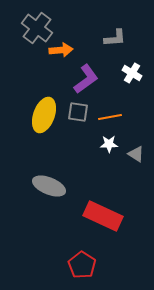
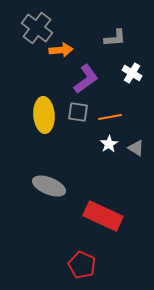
yellow ellipse: rotated 24 degrees counterclockwise
white star: rotated 30 degrees counterclockwise
gray triangle: moved 6 px up
red pentagon: rotated 8 degrees counterclockwise
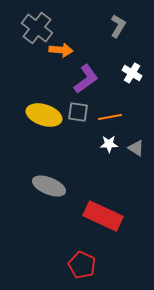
gray L-shape: moved 3 px right, 12 px up; rotated 55 degrees counterclockwise
orange arrow: rotated 10 degrees clockwise
yellow ellipse: rotated 68 degrees counterclockwise
white star: rotated 30 degrees clockwise
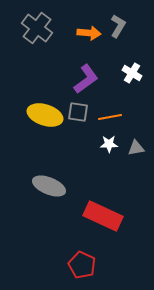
orange arrow: moved 28 px right, 17 px up
yellow ellipse: moved 1 px right
gray triangle: rotated 42 degrees counterclockwise
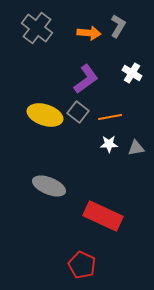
gray square: rotated 30 degrees clockwise
